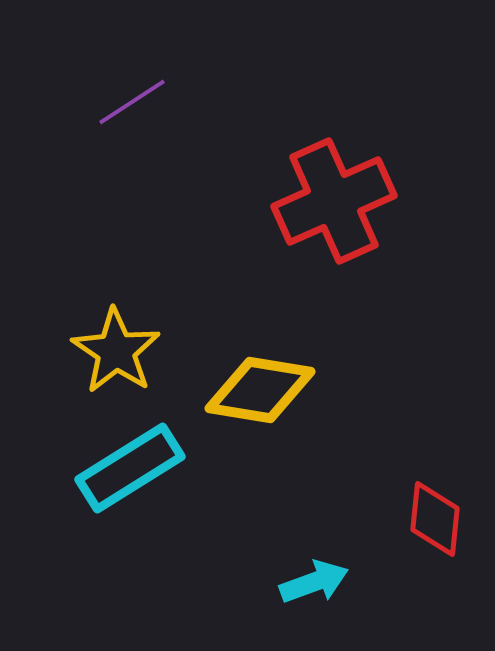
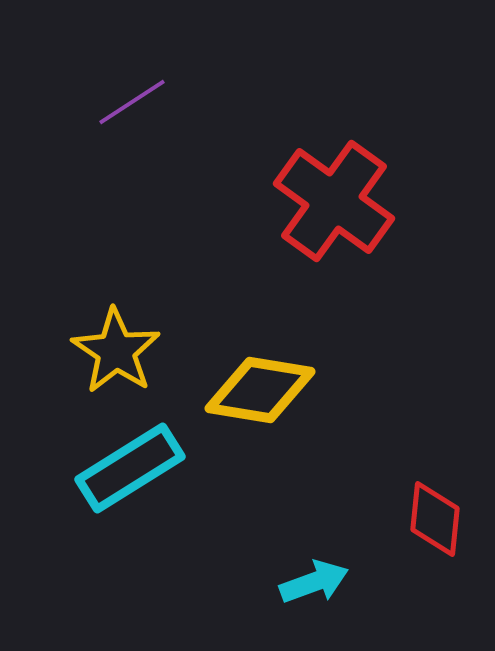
red cross: rotated 30 degrees counterclockwise
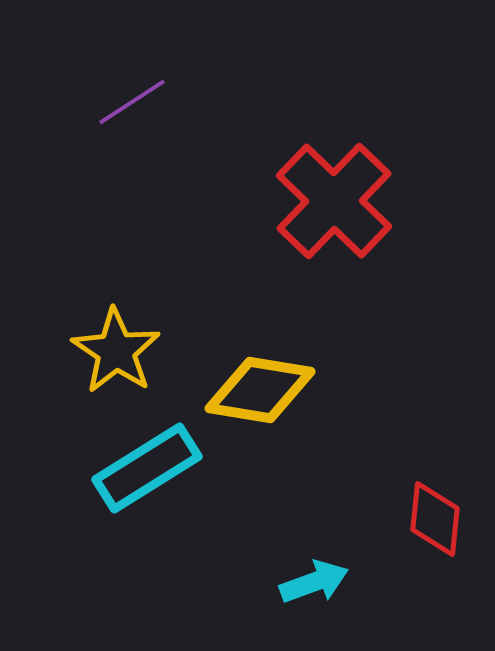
red cross: rotated 8 degrees clockwise
cyan rectangle: moved 17 px right
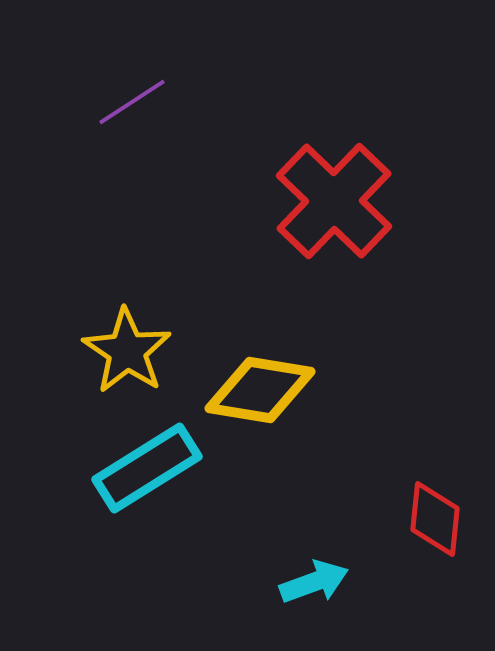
yellow star: moved 11 px right
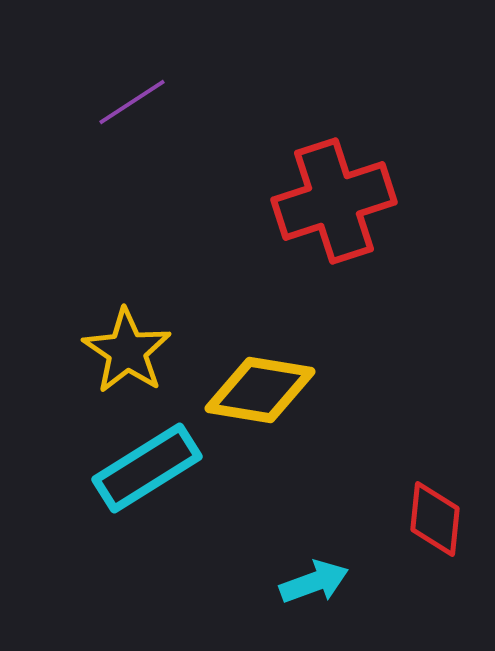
red cross: rotated 28 degrees clockwise
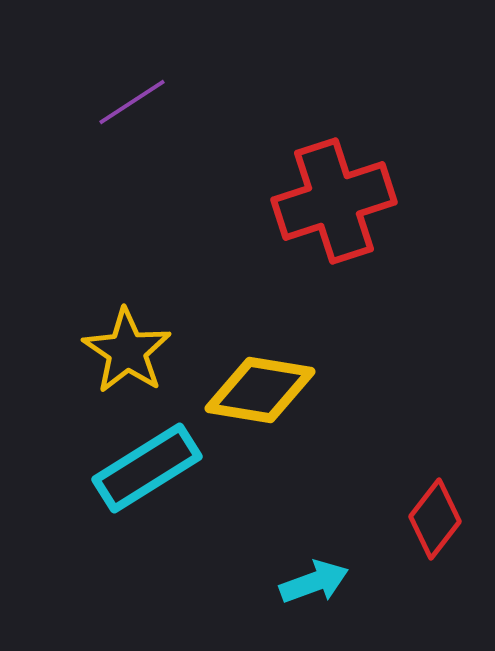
red diamond: rotated 32 degrees clockwise
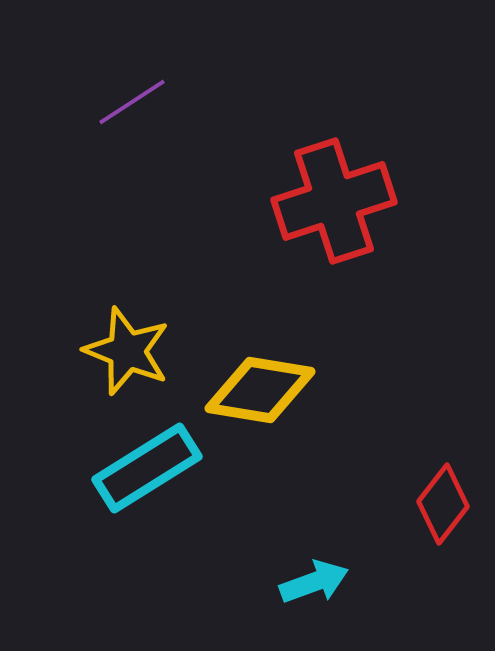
yellow star: rotated 12 degrees counterclockwise
red diamond: moved 8 px right, 15 px up
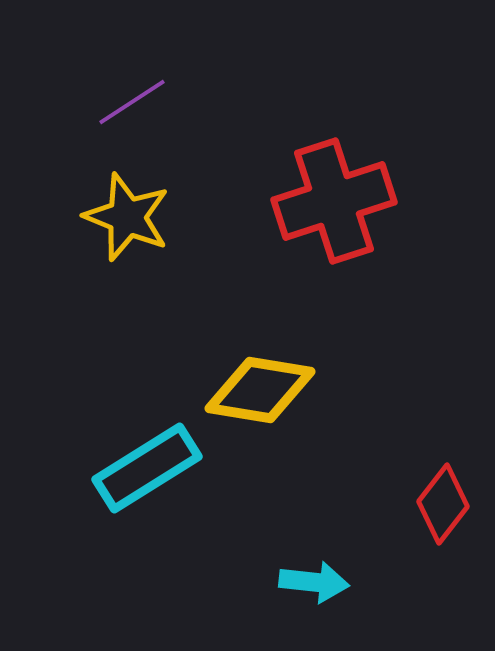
yellow star: moved 134 px up
cyan arrow: rotated 26 degrees clockwise
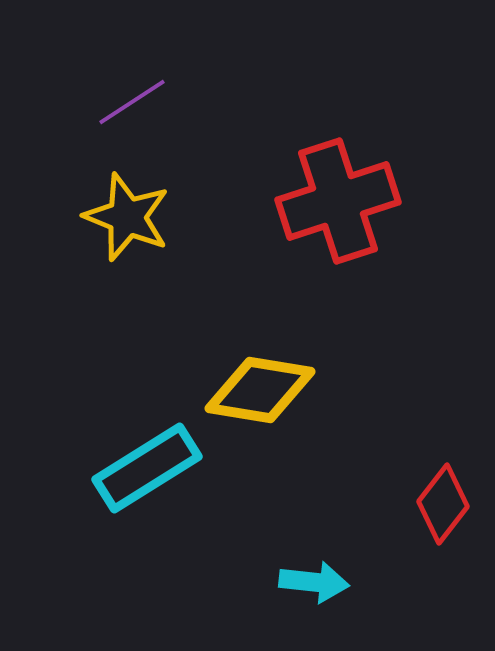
red cross: moved 4 px right
